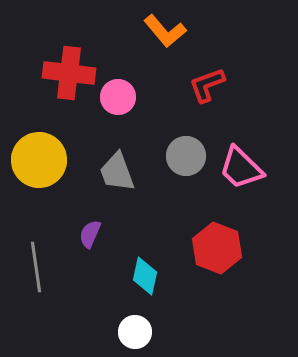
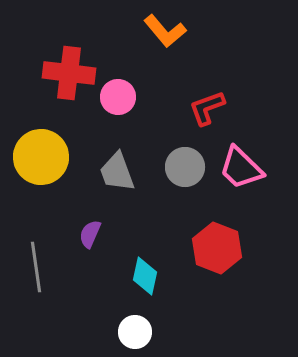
red L-shape: moved 23 px down
gray circle: moved 1 px left, 11 px down
yellow circle: moved 2 px right, 3 px up
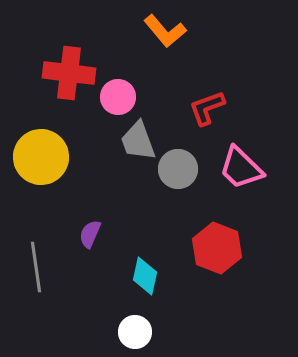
gray circle: moved 7 px left, 2 px down
gray trapezoid: moved 21 px right, 31 px up
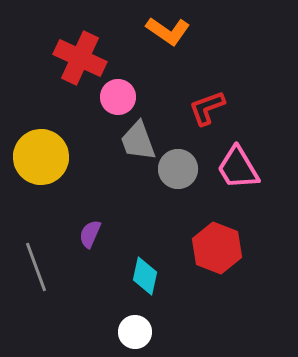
orange L-shape: moved 3 px right; rotated 15 degrees counterclockwise
red cross: moved 11 px right, 15 px up; rotated 18 degrees clockwise
pink trapezoid: moved 3 px left; rotated 15 degrees clockwise
gray line: rotated 12 degrees counterclockwise
